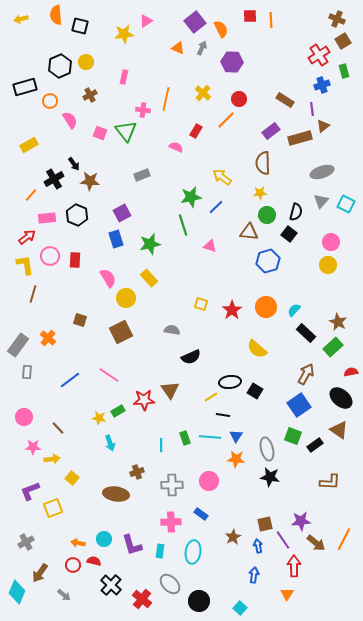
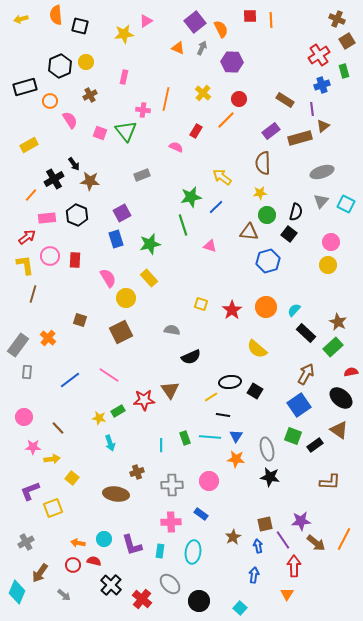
brown square at (343, 41): moved 4 px right
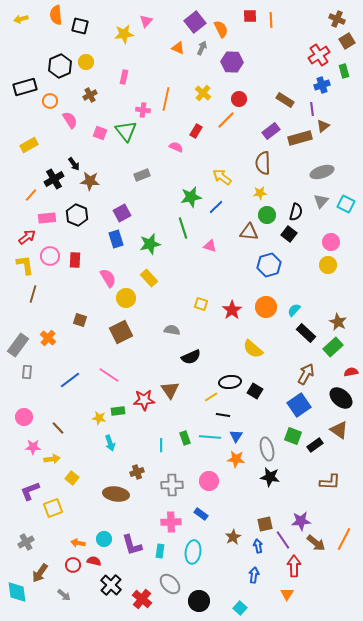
pink triangle at (146, 21): rotated 16 degrees counterclockwise
green line at (183, 225): moved 3 px down
blue hexagon at (268, 261): moved 1 px right, 4 px down
yellow semicircle at (257, 349): moved 4 px left
green rectangle at (118, 411): rotated 24 degrees clockwise
cyan diamond at (17, 592): rotated 30 degrees counterclockwise
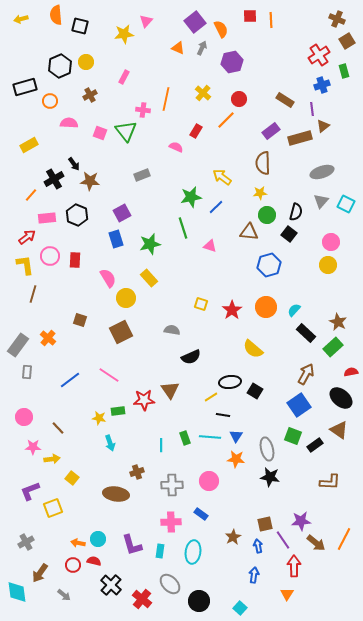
purple hexagon at (232, 62): rotated 15 degrees counterclockwise
pink rectangle at (124, 77): rotated 16 degrees clockwise
pink semicircle at (70, 120): moved 1 px left, 3 px down; rotated 54 degrees counterclockwise
cyan circle at (104, 539): moved 6 px left
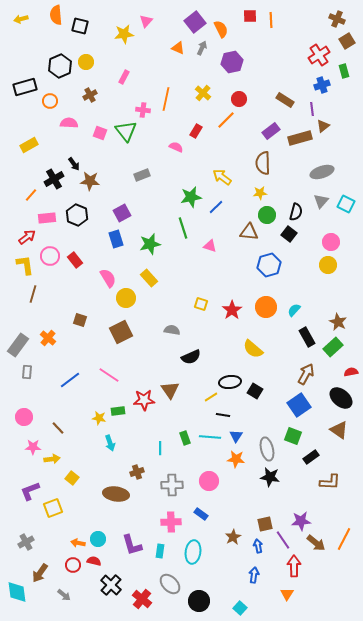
red rectangle at (75, 260): rotated 42 degrees counterclockwise
black rectangle at (306, 333): moved 1 px right, 4 px down; rotated 18 degrees clockwise
cyan line at (161, 445): moved 1 px left, 3 px down
black rectangle at (315, 445): moved 4 px left, 12 px down
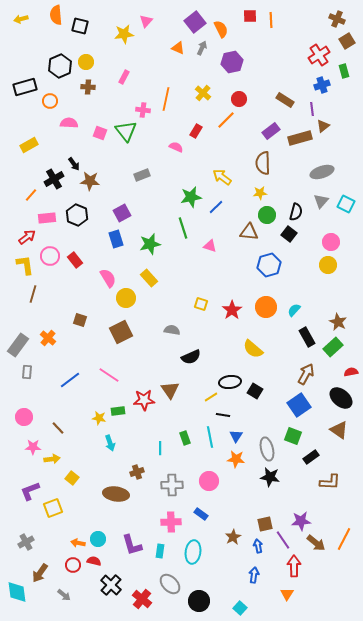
brown cross at (90, 95): moved 2 px left, 8 px up; rotated 32 degrees clockwise
cyan line at (210, 437): rotated 75 degrees clockwise
